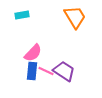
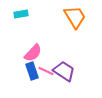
cyan rectangle: moved 1 px left, 1 px up
blue rectangle: rotated 24 degrees counterclockwise
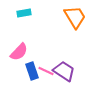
cyan rectangle: moved 3 px right, 1 px up
pink semicircle: moved 14 px left, 1 px up
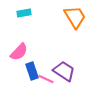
pink line: moved 8 px down
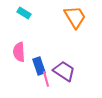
cyan rectangle: rotated 40 degrees clockwise
pink semicircle: rotated 132 degrees clockwise
blue rectangle: moved 7 px right, 5 px up
pink line: rotated 49 degrees clockwise
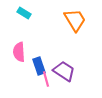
orange trapezoid: moved 3 px down
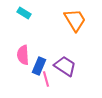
pink semicircle: moved 4 px right, 3 px down
blue rectangle: rotated 42 degrees clockwise
purple trapezoid: moved 1 px right, 5 px up
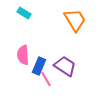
pink line: rotated 14 degrees counterclockwise
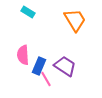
cyan rectangle: moved 4 px right, 1 px up
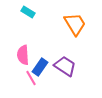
orange trapezoid: moved 4 px down
blue rectangle: moved 1 px right, 1 px down; rotated 12 degrees clockwise
pink line: moved 15 px left, 1 px up
